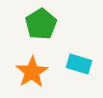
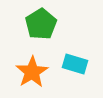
cyan rectangle: moved 4 px left
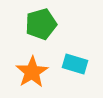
green pentagon: rotated 16 degrees clockwise
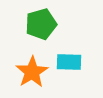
cyan rectangle: moved 6 px left, 2 px up; rotated 15 degrees counterclockwise
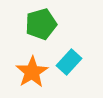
cyan rectangle: rotated 50 degrees counterclockwise
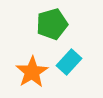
green pentagon: moved 11 px right
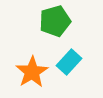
green pentagon: moved 3 px right, 3 px up
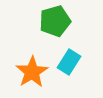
cyan rectangle: rotated 10 degrees counterclockwise
